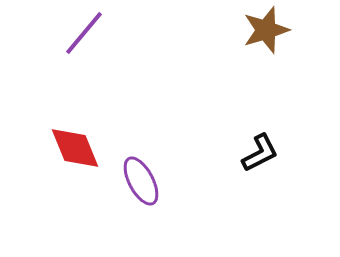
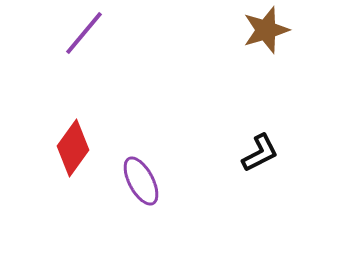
red diamond: moved 2 px left; rotated 58 degrees clockwise
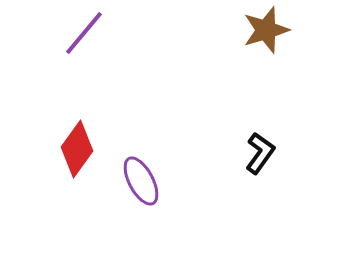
red diamond: moved 4 px right, 1 px down
black L-shape: rotated 27 degrees counterclockwise
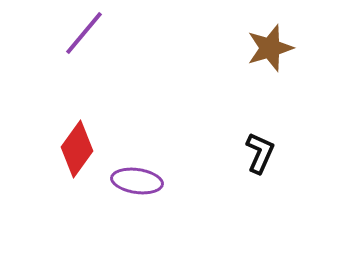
brown star: moved 4 px right, 18 px down
black L-shape: rotated 12 degrees counterclockwise
purple ellipse: moved 4 px left; rotated 54 degrees counterclockwise
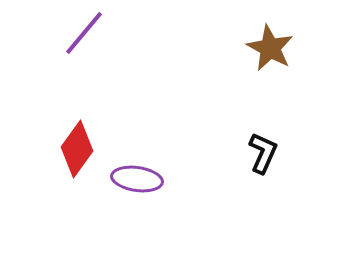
brown star: rotated 27 degrees counterclockwise
black L-shape: moved 3 px right
purple ellipse: moved 2 px up
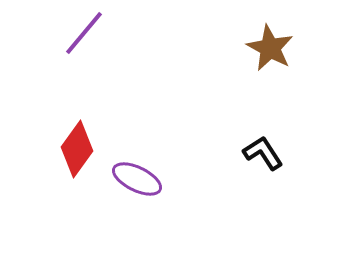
black L-shape: rotated 57 degrees counterclockwise
purple ellipse: rotated 18 degrees clockwise
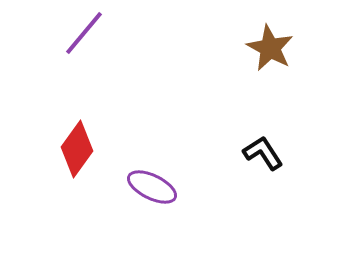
purple ellipse: moved 15 px right, 8 px down
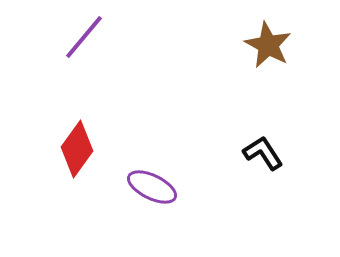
purple line: moved 4 px down
brown star: moved 2 px left, 3 px up
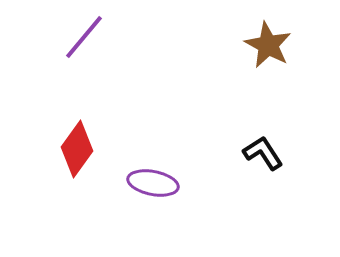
purple ellipse: moved 1 px right, 4 px up; rotated 15 degrees counterclockwise
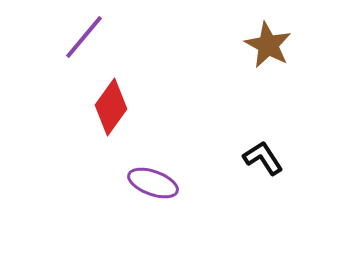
red diamond: moved 34 px right, 42 px up
black L-shape: moved 5 px down
purple ellipse: rotated 9 degrees clockwise
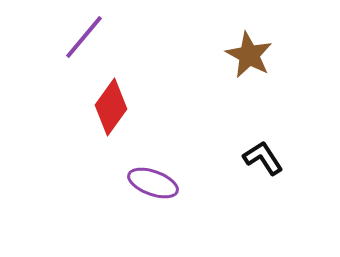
brown star: moved 19 px left, 10 px down
